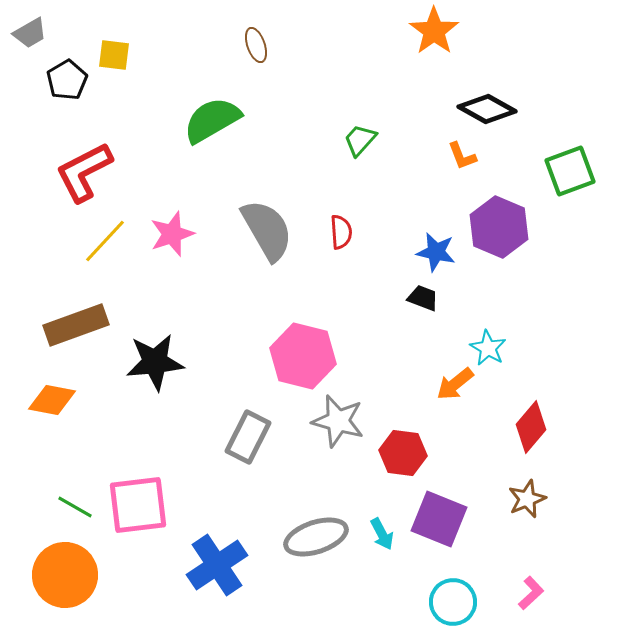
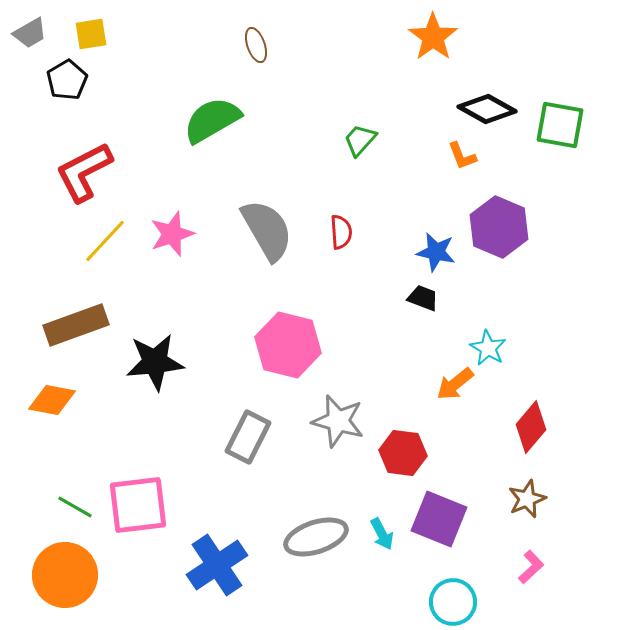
orange star: moved 1 px left, 6 px down
yellow square: moved 23 px left, 21 px up; rotated 16 degrees counterclockwise
green square: moved 10 px left, 46 px up; rotated 30 degrees clockwise
pink hexagon: moved 15 px left, 11 px up
pink L-shape: moved 26 px up
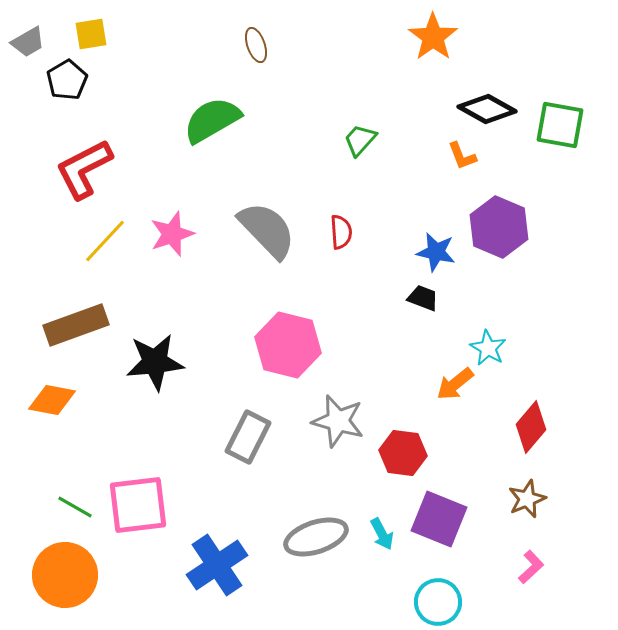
gray trapezoid: moved 2 px left, 9 px down
red L-shape: moved 3 px up
gray semicircle: rotated 14 degrees counterclockwise
cyan circle: moved 15 px left
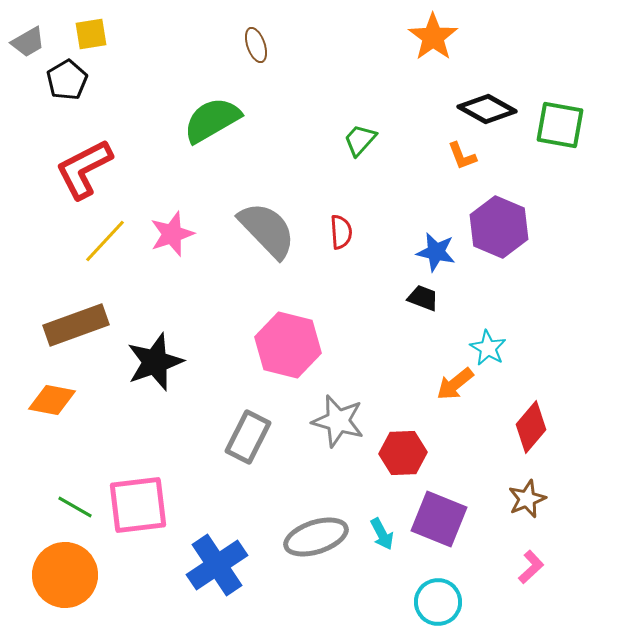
black star: rotated 14 degrees counterclockwise
red hexagon: rotated 9 degrees counterclockwise
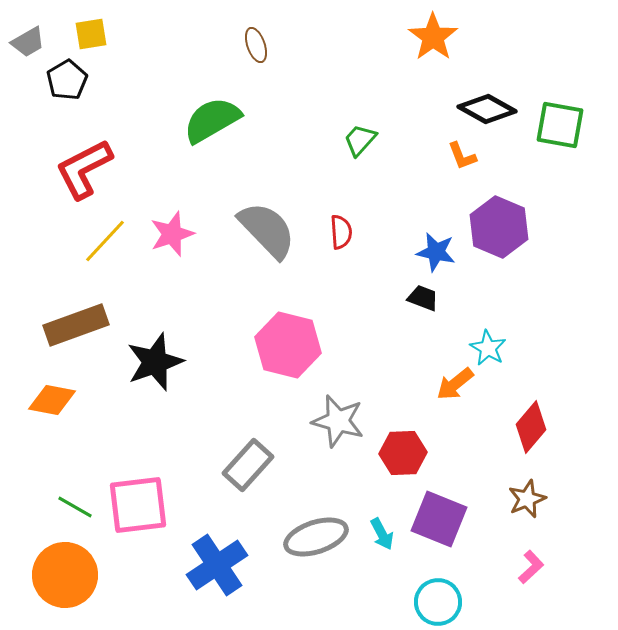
gray rectangle: moved 28 px down; rotated 15 degrees clockwise
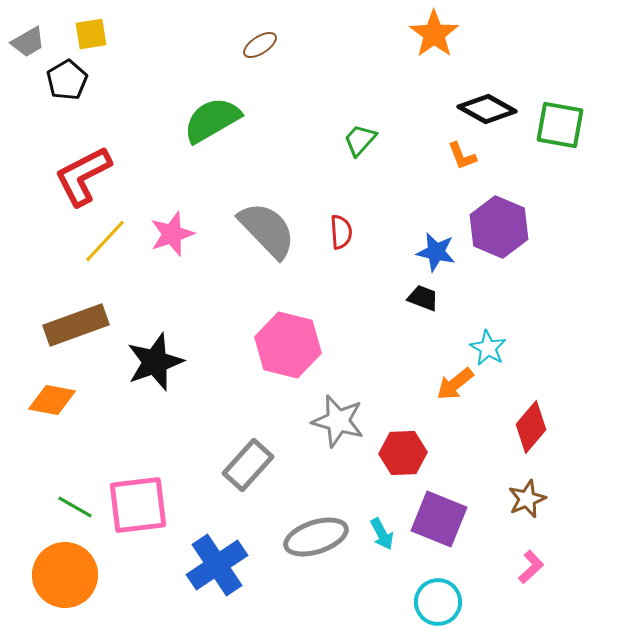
orange star: moved 1 px right, 3 px up
brown ellipse: moved 4 px right; rotated 76 degrees clockwise
red L-shape: moved 1 px left, 7 px down
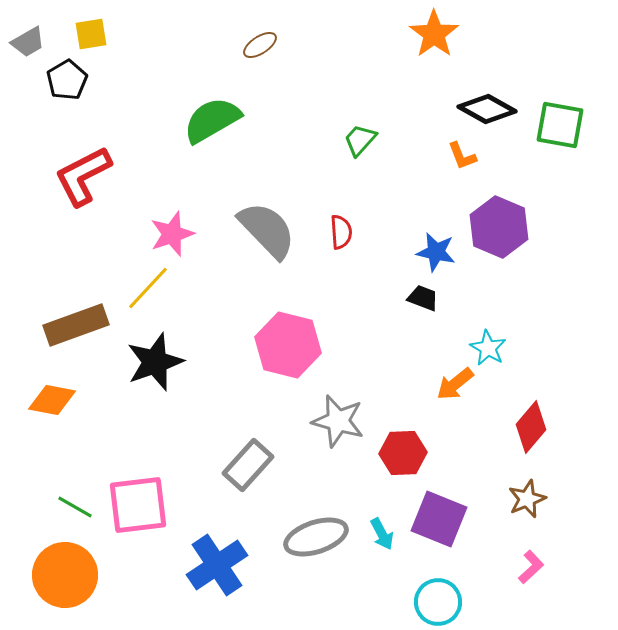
yellow line: moved 43 px right, 47 px down
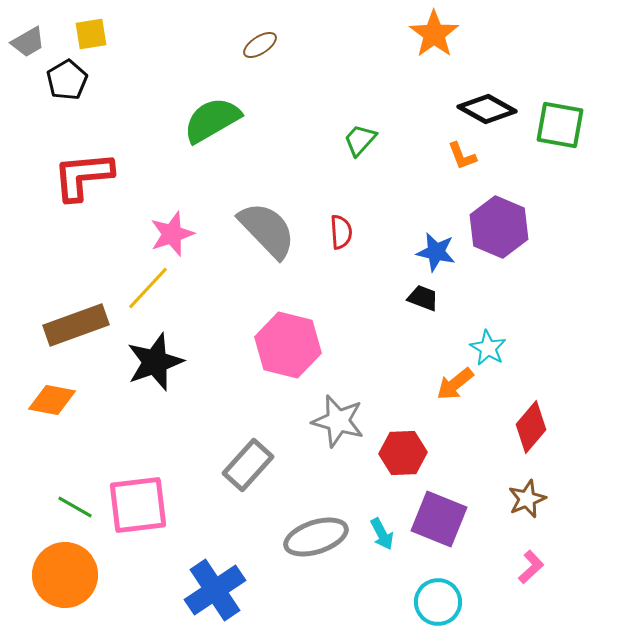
red L-shape: rotated 22 degrees clockwise
blue cross: moved 2 px left, 25 px down
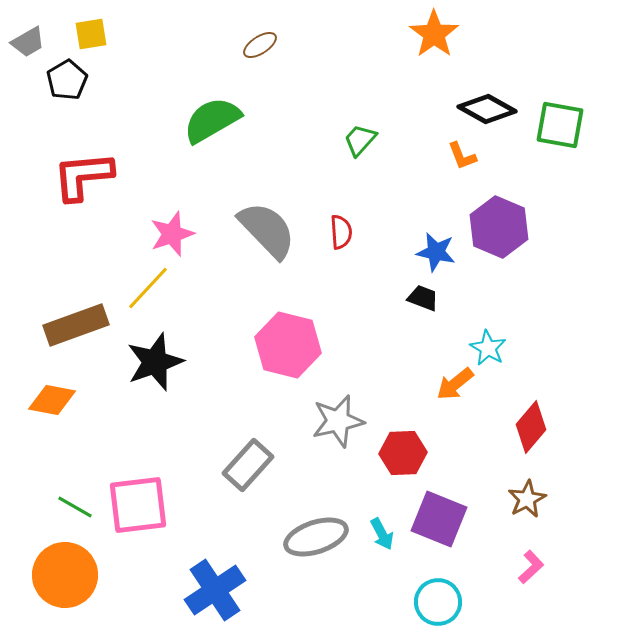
gray star: rotated 28 degrees counterclockwise
brown star: rotated 6 degrees counterclockwise
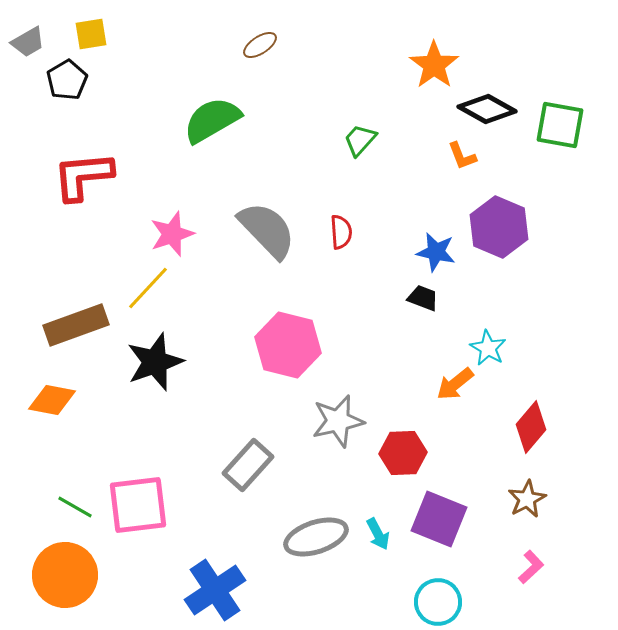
orange star: moved 31 px down
cyan arrow: moved 4 px left
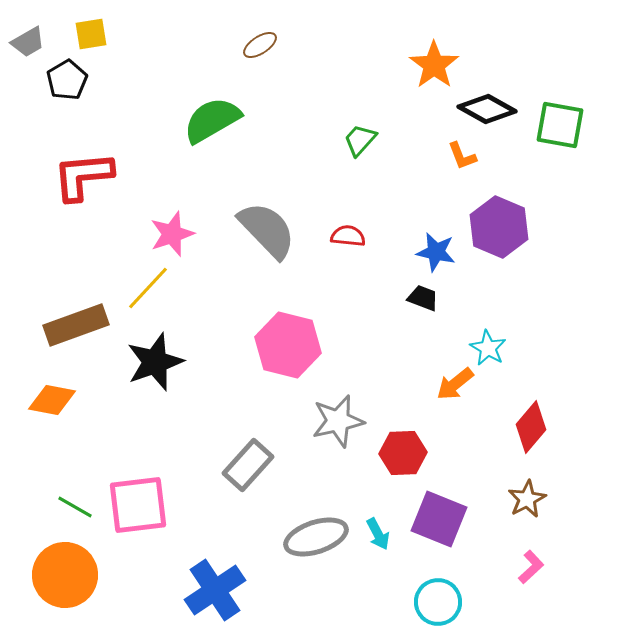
red semicircle: moved 7 px right, 4 px down; rotated 80 degrees counterclockwise
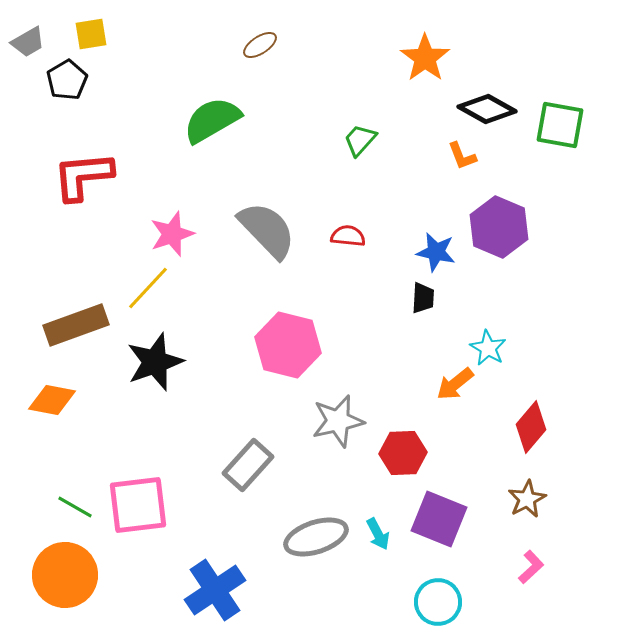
orange star: moved 9 px left, 7 px up
black trapezoid: rotated 72 degrees clockwise
